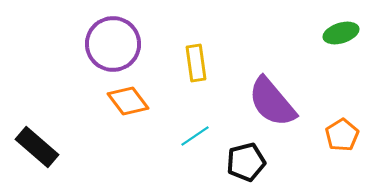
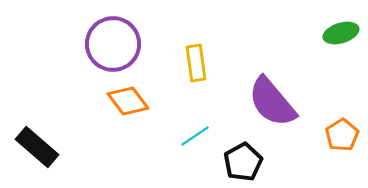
black pentagon: moved 3 px left; rotated 15 degrees counterclockwise
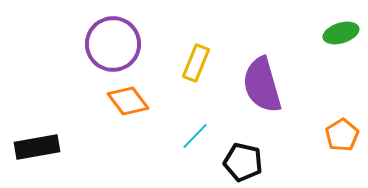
yellow rectangle: rotated 30 degrees clockwise
purple semicircle: moved 10 px left, 17 px up; rotated 24 degrees clockwise
cyan line: rotated 12 degrees counterclockwise
black rectangle: rotated 51 degrees counterclockwise
black pentagon: rotated 30 degrees counterclockwise
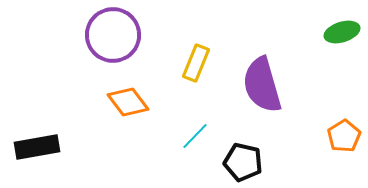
green ellipse: moved 1 px right, 1 px up
purple circle: moved 9 px up
orange diamond: moved 1 px down
orange pentagon: moved 2 px right, 1 px down
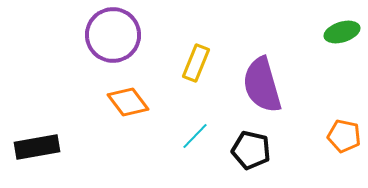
orange pentagon: rotated 28 degrees counterclockwise
black pentagon: moved 8 px right, 12 px up
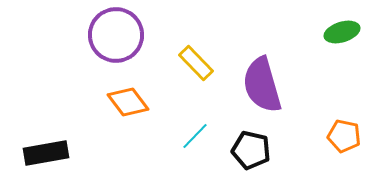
purple circle: moved 3 px right
yellow rectangle: rotated 66 degrees counterclockwise
black rectangle: moved 9 px right, 6 px down
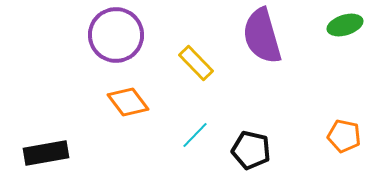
green ellipse: moved 3 px right, 7 px up
purple semicircle: moved 49 px up
cyan line: moved 1 px up
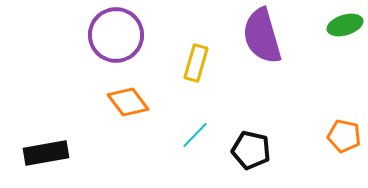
yellow rectangle: rotated 60 degrees clockwise
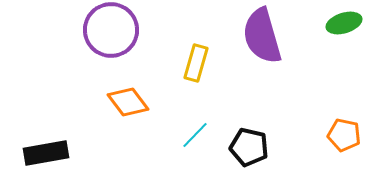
green ellipse: moved 1 px left, 2 px up
purple circle: moved 5 px left, 5 px up
orange pentagon: moved 1 px up
black pentagon: moved 2 px left, 3 px up
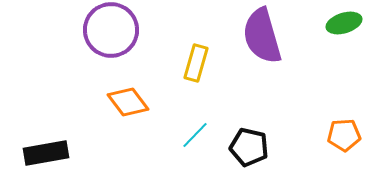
orange pentagon: rotated 16 degrees counterclockwise
